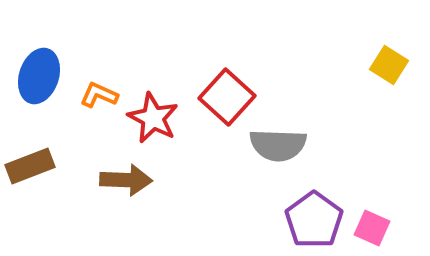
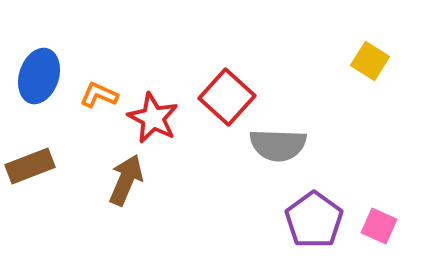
yellow square: moved 19 px left, 4 px up
brown arrow: rotated 69 degrees counterclockwise
pink square: moved 7 px right, 2 px up
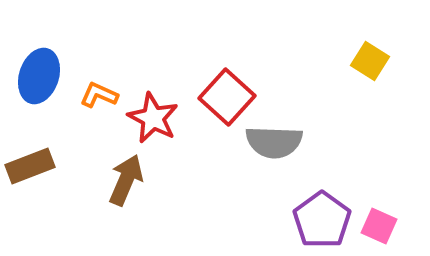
gray semicircle: moved 4 px left, 3 px up
purple pentagon: moved 8 px right
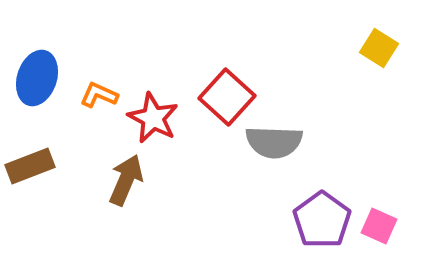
yellow square: moved 9 px right, 13 px up
blue ellipse: moved 2 px left, 2 px down
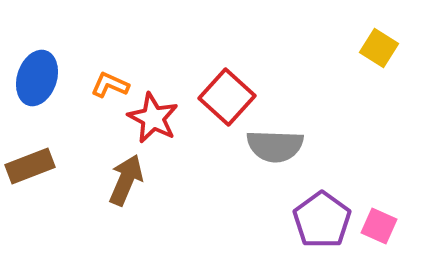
orange L-shape: moved 11 px right, 10 px up
gray semicircle: moved 1 px right, 4 px down
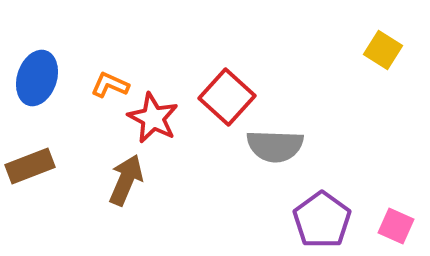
yellow square: moved 4 px right, 2 px down
pink square: moved 17 px right
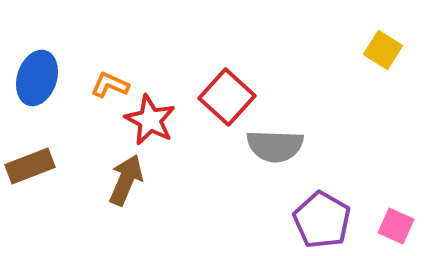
red star: moved 3 px left, 2 px down
purple pentagon: rotated 6 degrees counterclockwise
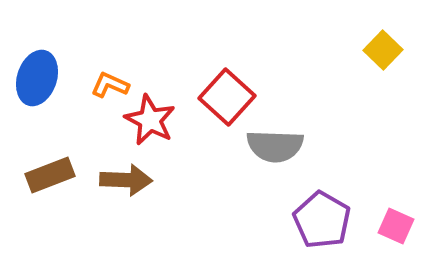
yellow square: rotated 12 degrees clockwise
brown rectangle: moved 20 px right, 9 px down
brown arrow: rotated 69 degrees clockwise
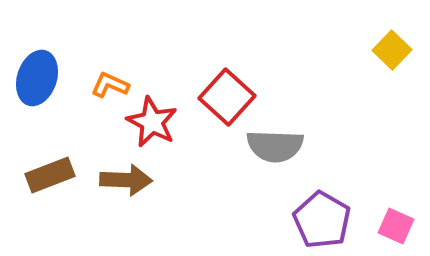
yellow square: moved 9 px right
red star: moved 2 px right, 2 px down
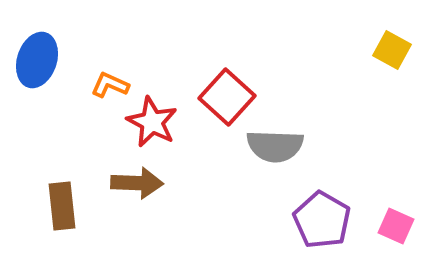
yellow square: rotated 15 degrees counterclockwise
blue ellipse: moved 18 px up
brown rectangle: moved 12 px right, 31 px down; rotated 75 degrees counterclockwise
brown arrow: moved 11 px right, 3 px down
